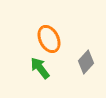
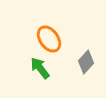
orange ellipse: rotated 8 degrees counterclockwise
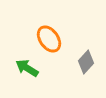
green arrow: moved 13 px left; rotated 20 degrees counterclockwise
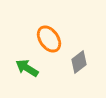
gray diamond: moved 7 px left; rotated 10 degrees clockwise
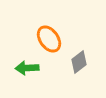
green arrow: rotated 35 degrees counterclockwise
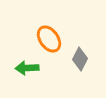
gray diamond: moved 1 px right, 3 px up; rotated 25 degrees counterclockwise
